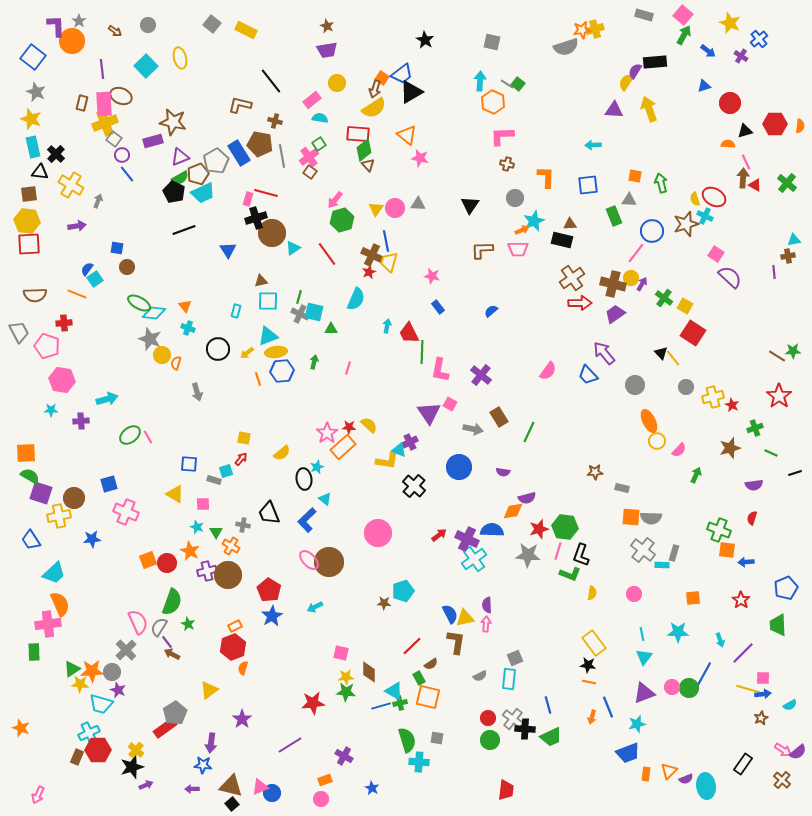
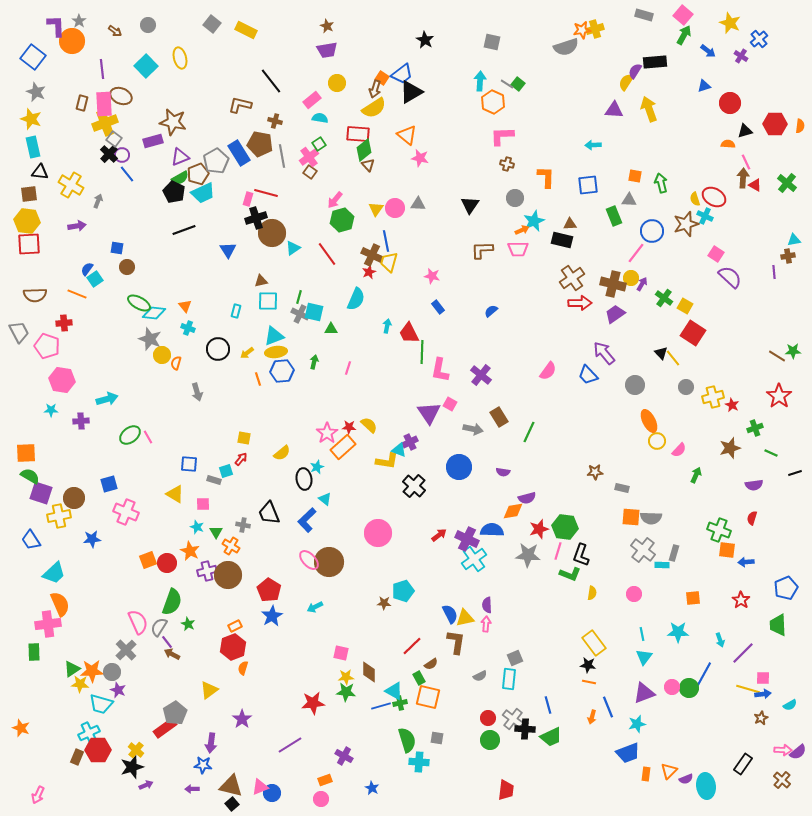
black cross at (56, 154): moved 53 px right
cyan triangle at (268, 336): moved 6 px right
pink arrow at (783, 750): rotated 30 degrees counterclockwise
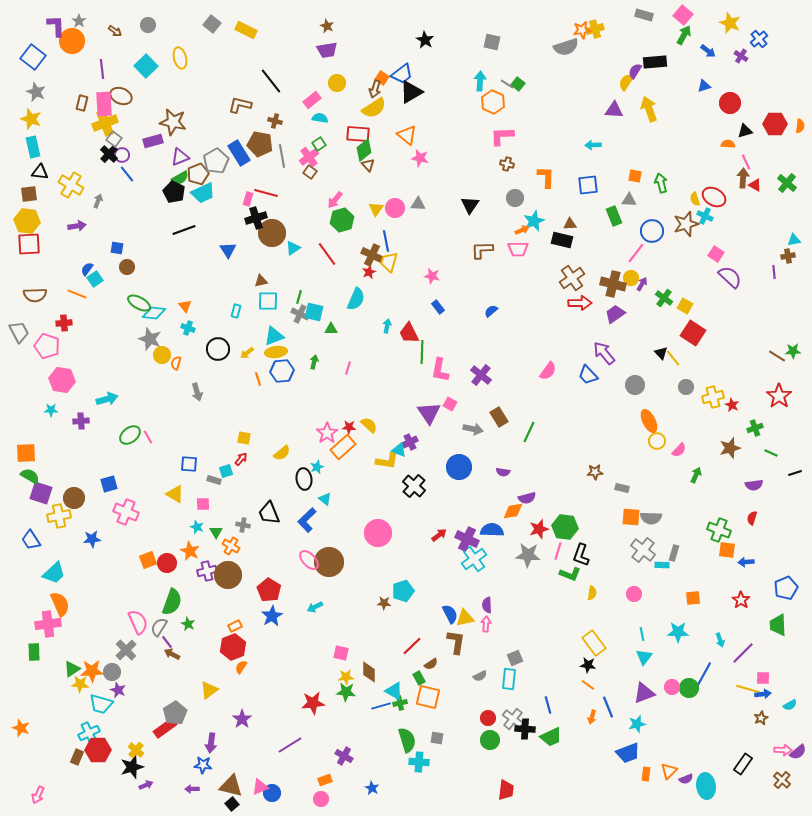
orange semicircle at (243, 668): moved 2 px left, 1 px up; rotated 16 degrees clockwise
orange line at (589, 682): moved 1 px left, 3 px down; rotated 24 degrees clockwise
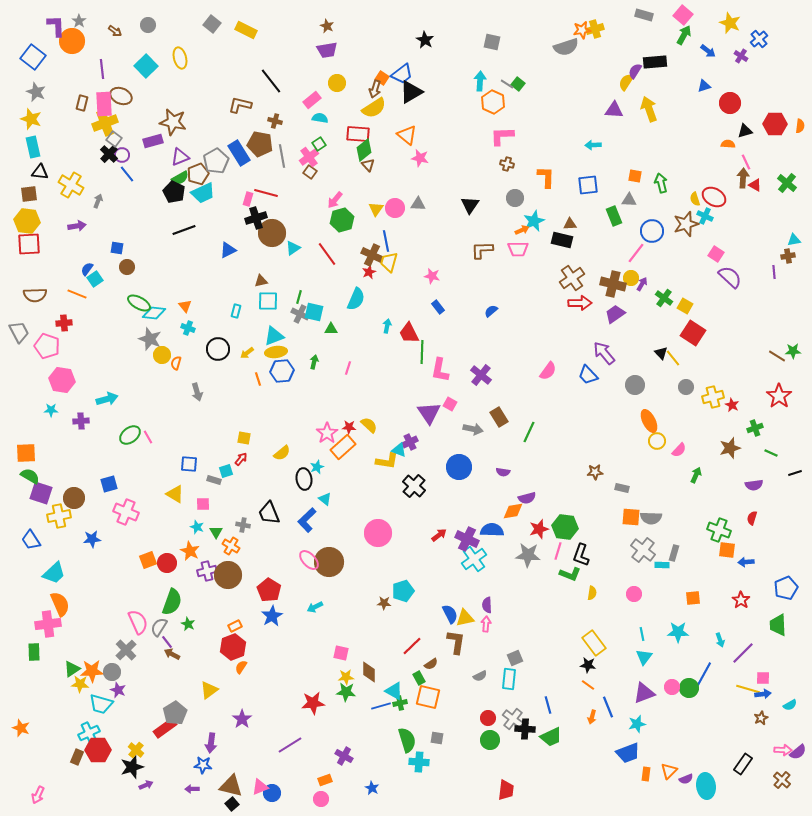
blue triangle at (228, 250): rotated 36 degrees clockwise
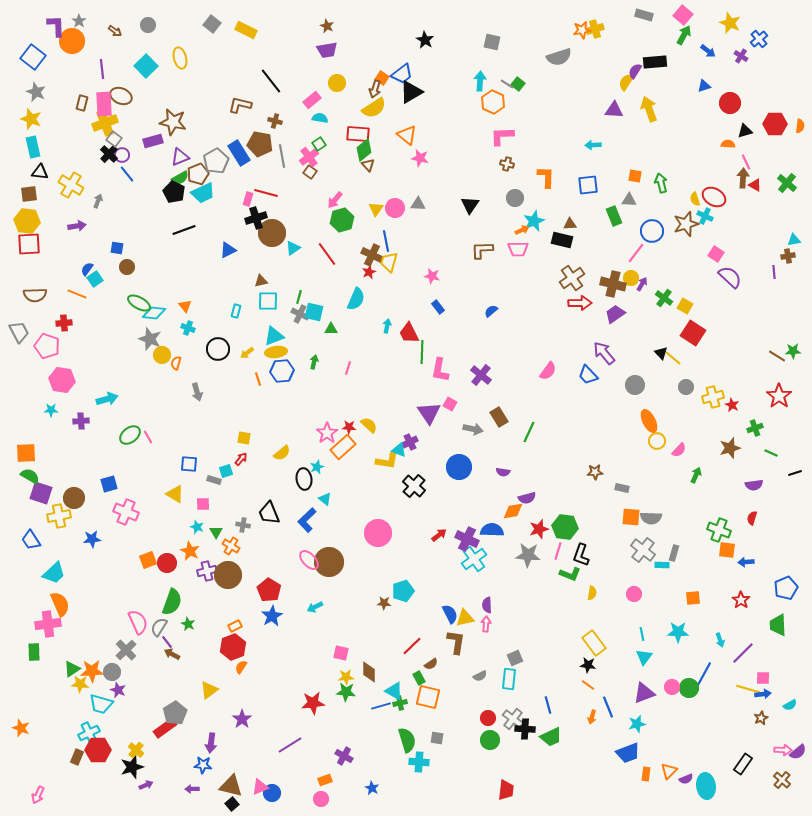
gray semicircle at (566, 47): moved 7 px left, 10 px down
yellow line at (673, 358): rotated 12 degrees counterclockwise
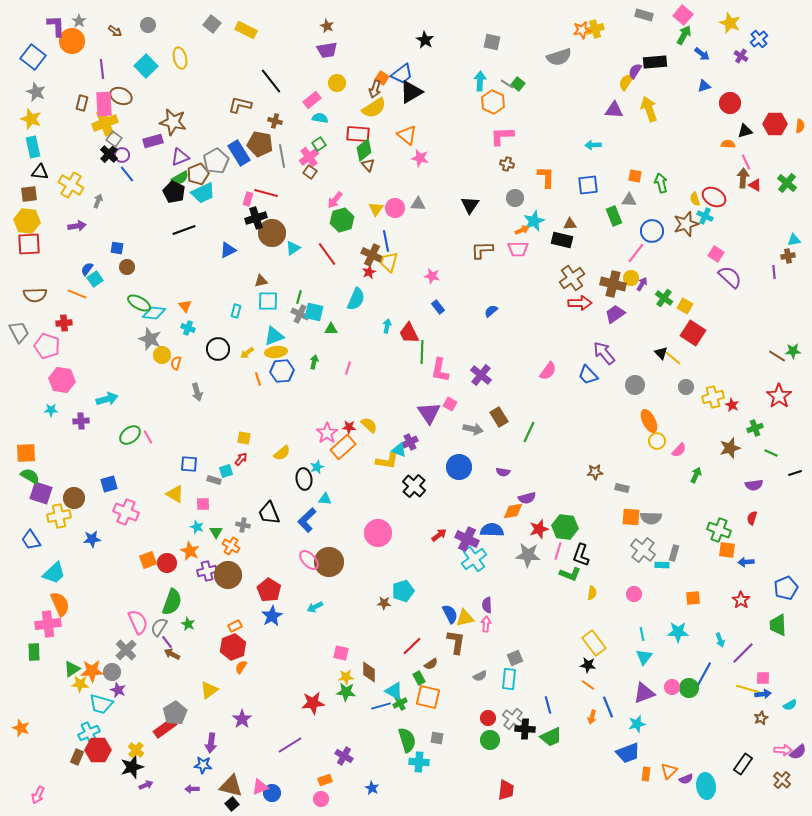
blue arrow at (708, 51): moved 6 px left, 3 px down
cyan triangle at (325, 499): rotated 32 degrees counterclockwise
green cross at (400, 703): rotated 16 degrees counterclockwise
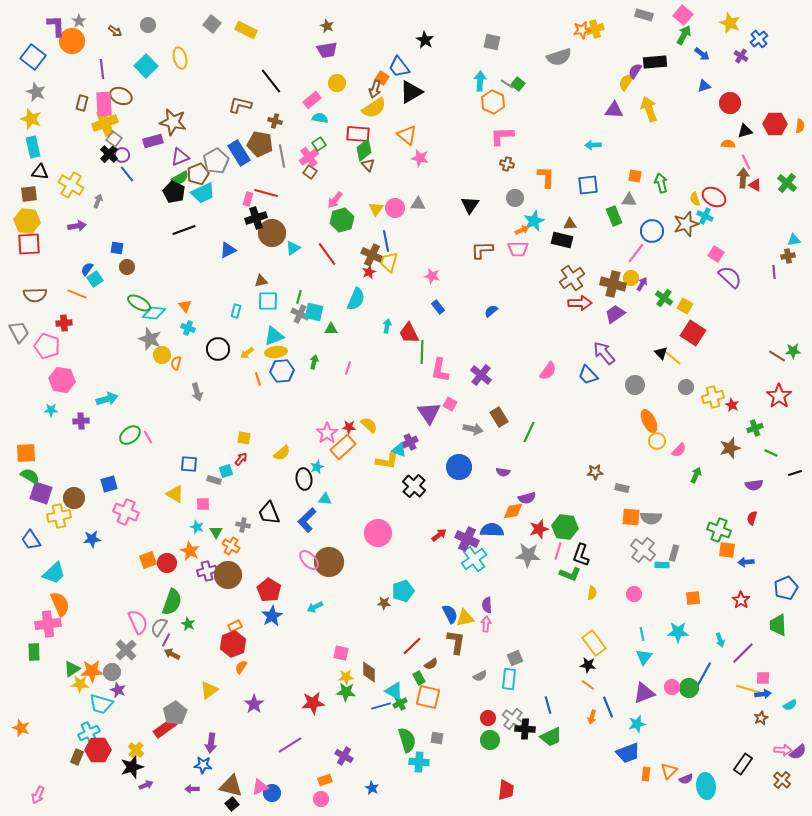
blue trapezoid at (402, 74): moved 3 px left, 7 px up; rotated 90 degrees clockwise
purple line at (167, 642): moved 1 px left, 2 px up; rotated 64 degrees clockwise
red hexagon at (233, 647): moved 3 px up
purple star at (242, 719): moved 12 px right, 15 px up
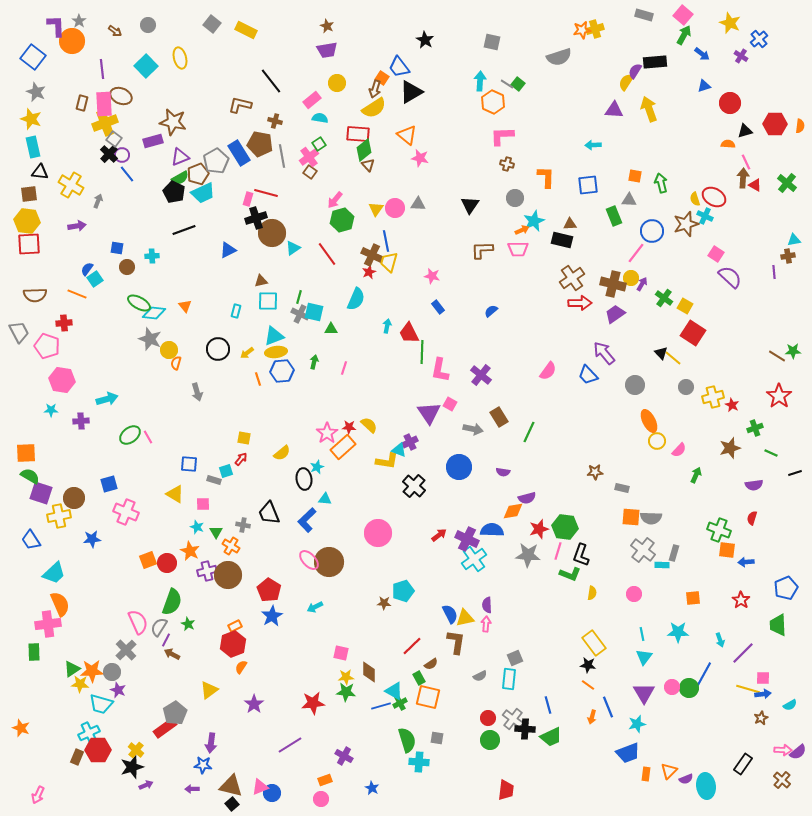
cyan cross at (188, 328): moved 36 px left, 72 px up; rotated 24 degrees counterclockwise
yellow circle at (162, 355): moved 7 px right, 5 px up
pink line at (348, 368): moved 4 px left
purple triangle at (644, 693): rotated 40 degrees counterclockwise
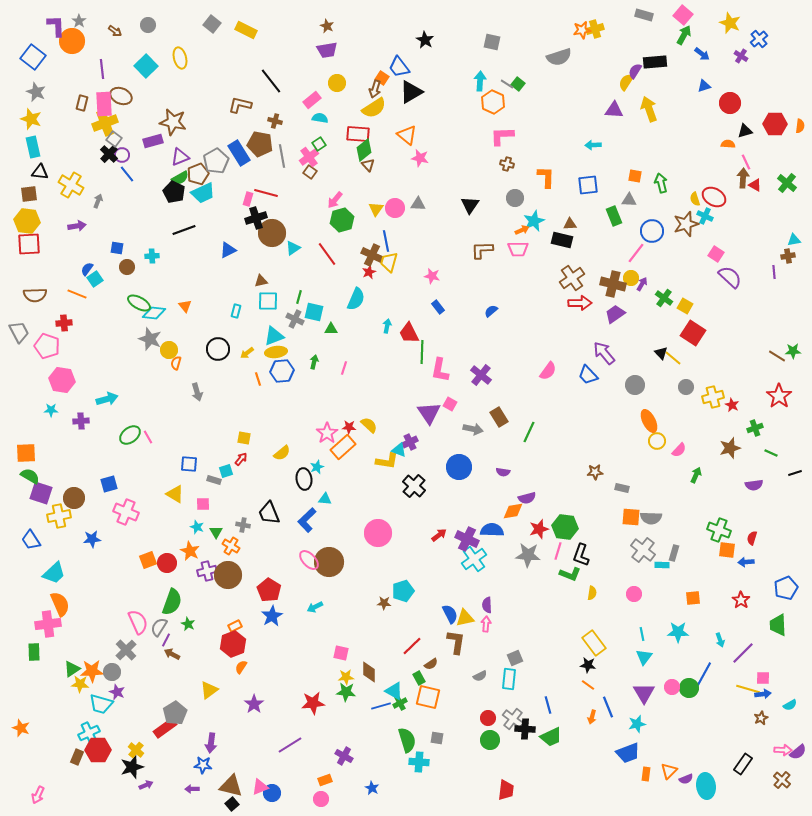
gray cross at (300, 314): moved 5 px left, 5 px down
red semicircle at (752, 518): moved 20 px down
purple star at (118, 690): moved 1 px left, 2 px down
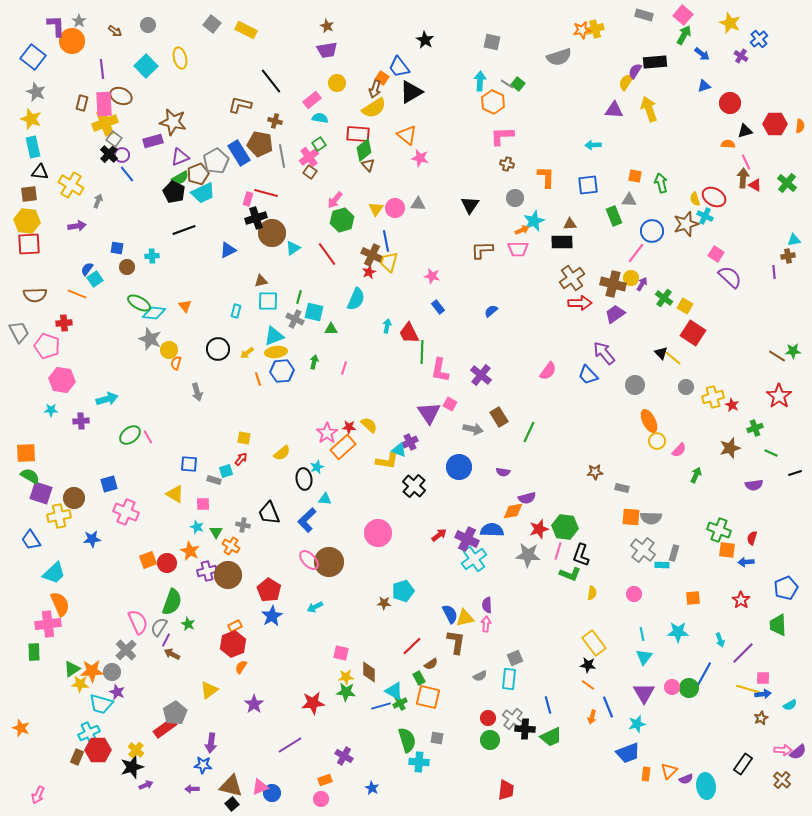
black rectangle at (562, 240): moved 2 px down; rotated 15 degrees counterclockwise
